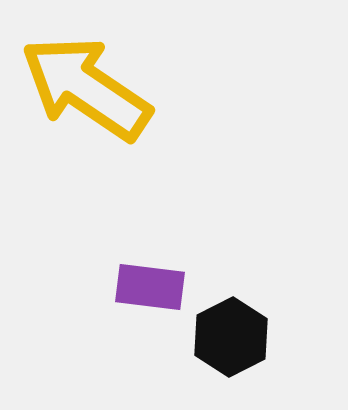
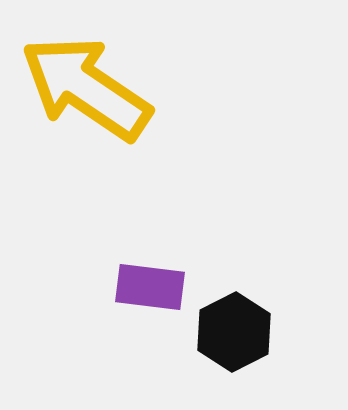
black hexagon: moved 3 px right, 5 px up
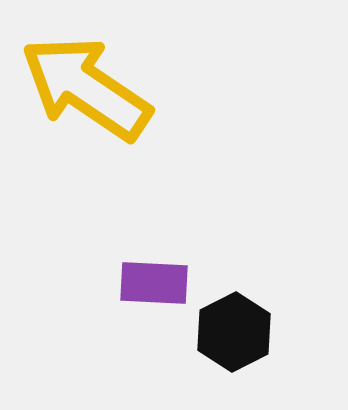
purple rectangle: moved 4 px right, 4 px up; rotated 4 degrees counterclockwise
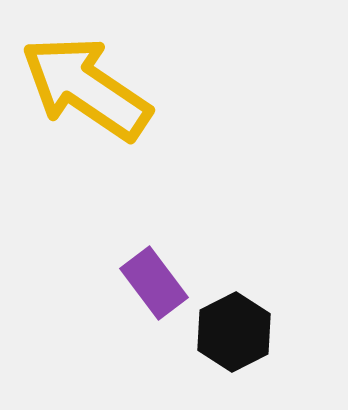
purple rectangle: rotated 50 degrees clockwise
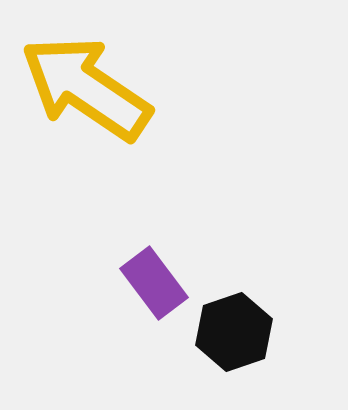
black hexagon: rotated 8 degrees clockwise
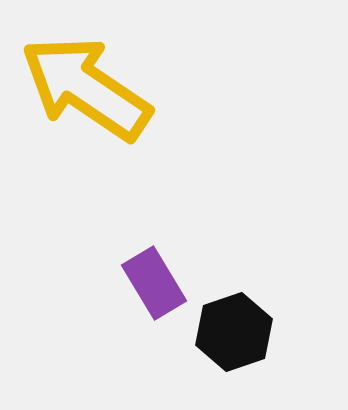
purple rectangle: rotated 6 degrees clockwise
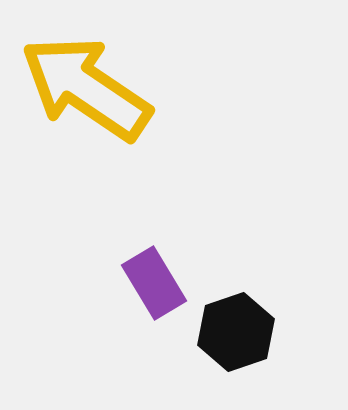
black hexagon: moved 2 px right
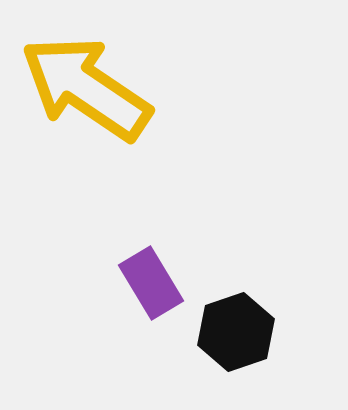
purple rectangle: moved 3 px left
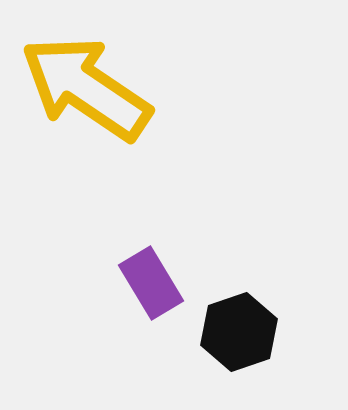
black hexagon: moved 3 px right
